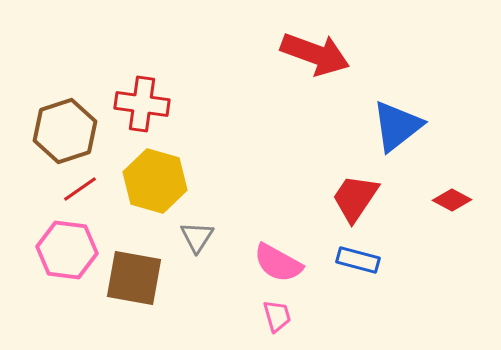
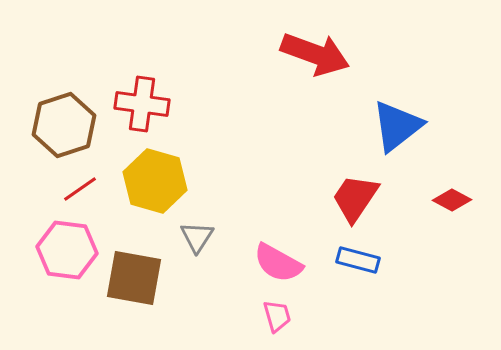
brown hexagon: moved 1 px left, 6 px up
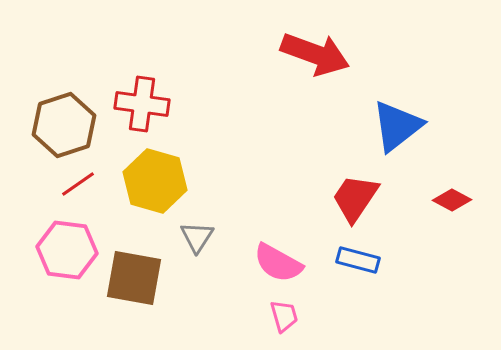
red line: moved 2 px left, 5 px up
pink trapezoid: moved 7 px right
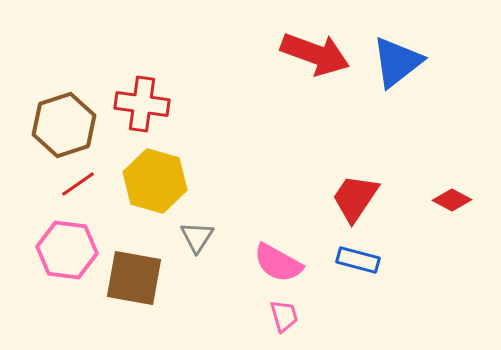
blue triangle: moved 64 px up
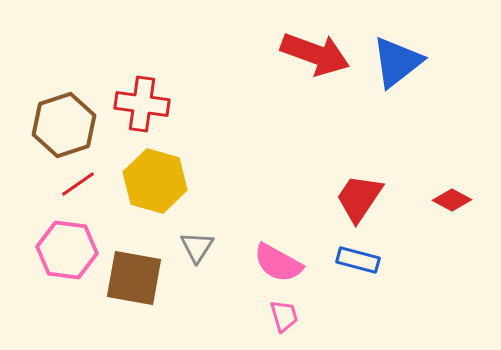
red trapezoid: moved 4 px right
gray triangle: moved 10 px down
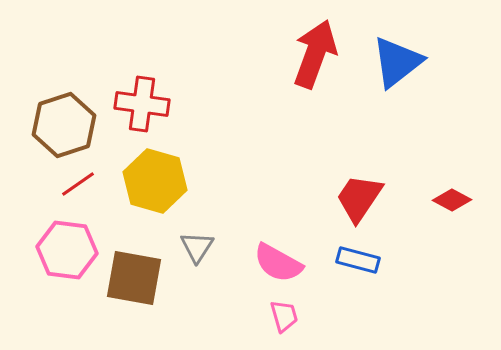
red arrow: rotated 90 degrees counterclockwise
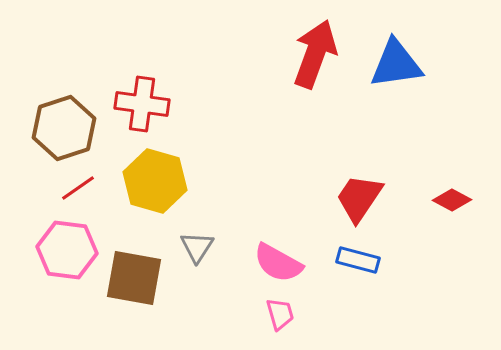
blue triangle: moved 1 px left, 2 px down; rotated 30 degrees clockwise
brown hexagon: moved 3 px down
red line: moved 4 px down
pink trapezoid: moved 4 px left, 2 px up
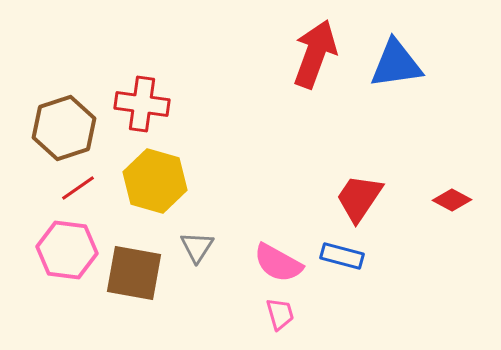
blue rectangle: moved 16 px left, 4 px up
brown square: moved 5 px up
